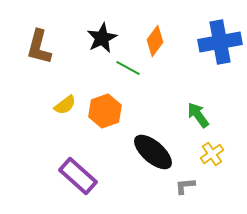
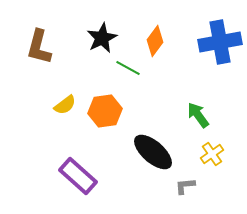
orange hexagon: rotated 12 degrees clockwise
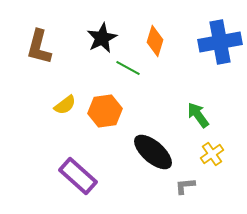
orange diamond: rotated 20 degrees counterclockwise
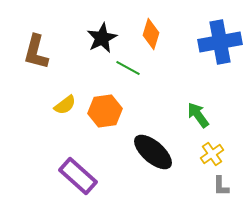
orange diamond: moved 4 px left, 7 px up
brown L-shape: moved 3 px left, 5 px down
gray L-shape: moved 36 px right; rotated 85 degrees counterclockwise
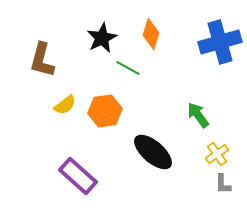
blue cross: rotated 6 degrees counterclockwise
brown L-shape: moved 6 px right, 8 px down
yellow cross: moved 5 px right
gray L-shape: moved 2 px right, 2 px up
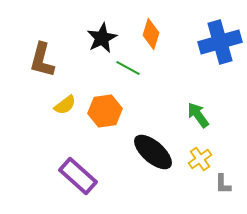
yellow cross: moved 17 px left, 5 px down
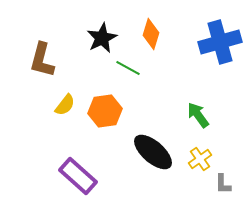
yellow semicircle: rotated 15 degrees counterclockwise
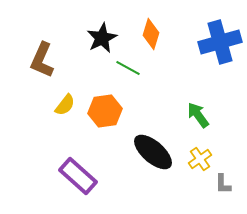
brown L-shape: rotated 9 degrees clockwise
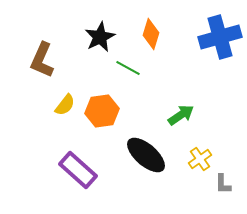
black star: moved 2 px left, 1 px up
blue cross: moved 5 px up
orange hexagon: moved 3 px left
green arrow: moved 17 px left; rotated 92 degrees clockwise
black ellipse: moved 7 px left, 3 px down
purple rectangle: moved 6 px up
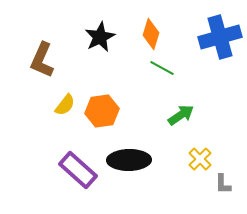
green line: moved 34 px right
black ellipse: moved 17 px left, 5 px down; rotated 42 degrees counterclockwise
yellow cross: rotated 10 degrees counterclockwise
